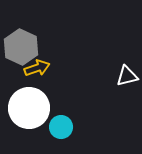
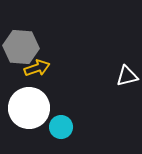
gray hexagon: rotated 20 degrees counterclockwise
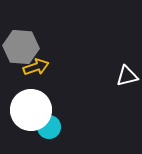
yellow arrow: moved 1 px left, 1 px up
white circle: moved 2 px right, 2 px down
cyan circle: moved 12 px left
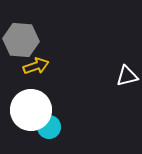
gray hexagon: moved 7 px up
yellow arrow: moved 1 px up
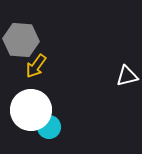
yellow arrow: rotated 145 degrees clockwise
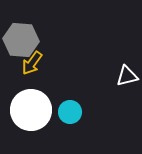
yellow arrow: moved 4 px left, 3 px up
cyan circle: moved 21 px right, 15 px up
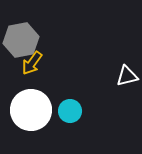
gray hexagon: rotated 16 degrees counterclockwise
cyan circle: moved 1 px up
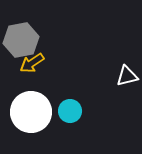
yellow arrow: rotated 20 degrees clockwise
white circle: moved 2 px down
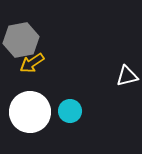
white circle: moved 1 px left
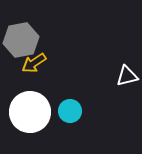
yellow arrow: moved 2 px right
